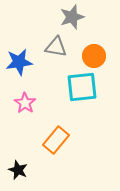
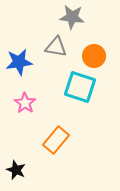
gray star: rotated 25 degrees clockwise
cyan square: moved 2 px left; rotated 24 degrees clockwise
black star: moved 2 px left
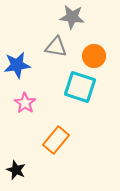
blue star: moved 2 px left, 3 px down
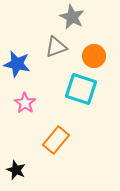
gray star: rotated 20 degrees clockwise
gray triangle: rotated 30 degrees counterclockwise
blue star: moved 1 px up; rotated 20 degrees clockwise
cyan square: moved 1 px right, 2 px down
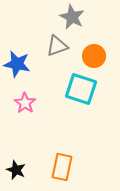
gray triangle: moved 1 px right, 1 px up
orange rectangle: moved 6 px right, 27 px down; rotated 28 degrees counterclockwise
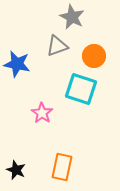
pink star: moved 17 px right, 10 px down
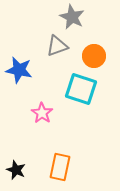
blue star: moved 2 px right, 6 px down
orange rectangle: moved 2 px left
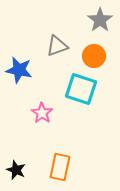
gray star: moved 28 px right, 3 px down; rotated 10 degrees clockwise
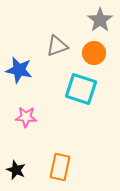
orange circle: moved 3 px up
pink star: moved 16 px left, 4 px down; rotated 30 degrees counterclockwise
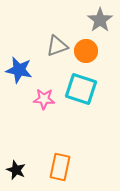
orange circle: moved 8 px left, 2 px up
pink star: moved 18 px right, 18 px up
